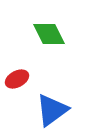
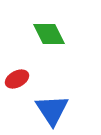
blue triangle: rotated 27 degrees counterclockwise
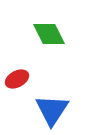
blue triangle: rotated 6 degrees clockwise
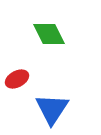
blue triangle: moved 1 px up
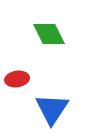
red ellipse: rotated 20 degrees clockwise
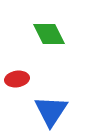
blue triangle: moved 1 px left, 2 px down
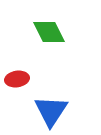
green diamond: moved 2 px up
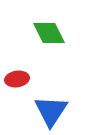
green diamond: moved 1 px down
